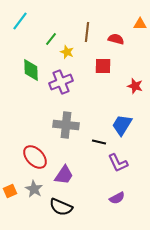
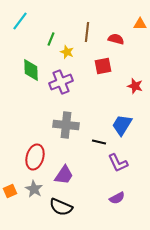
green line: rotated 16 degrees counterclockwise
red square: rotated 12 degrees counterclockwise
red ellipse: rotated 60 degrees clockwise
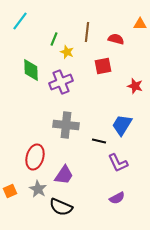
green line: moved 3 px right
black line: moved 1 px up
gray star: moved 4 px right
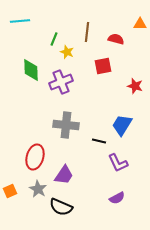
cyan line: rotated 48 degrees clockwise
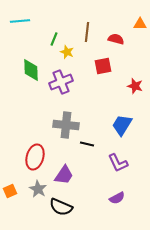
black line: moved 12 px left, 3 px down
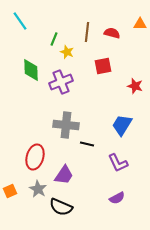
cyan line: rotated 60 degrees clockwise
red semicircle: moved 4 px left, 6 px up
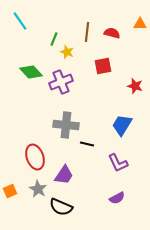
green diamond: moved 2 px down; rotated 40 degrees counterclockwise
red ellipse: rotated 35 degrees counterclockwise
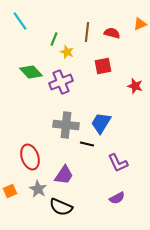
orange triangle: rotated 24 degrees counterclockwise
blue trapezoid: moved 21 px left, 2 px up
red ellipse: moved 5 px left
